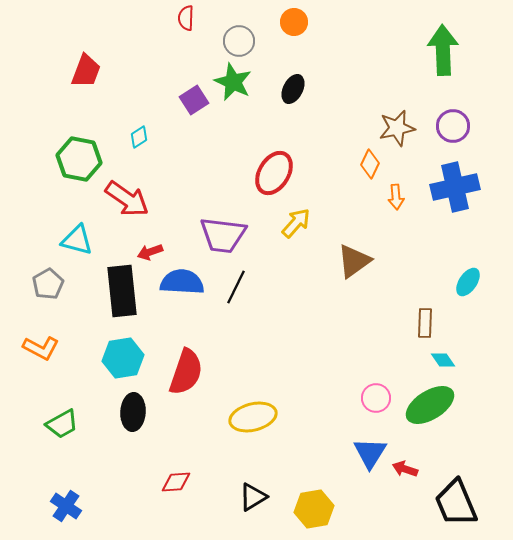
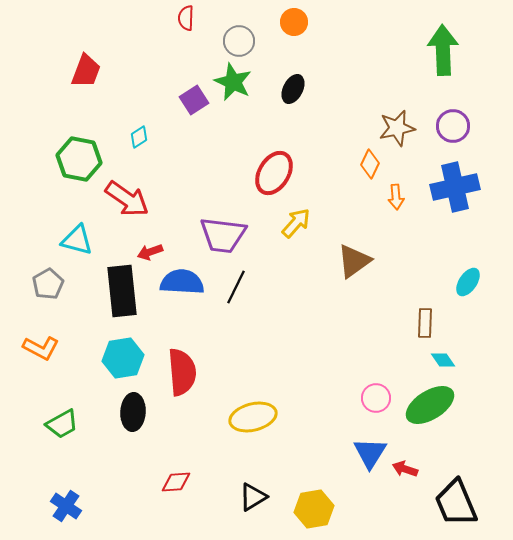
red semicircle at (186, 372): moved 4 px left; rotated 24 degrees counterclockwise
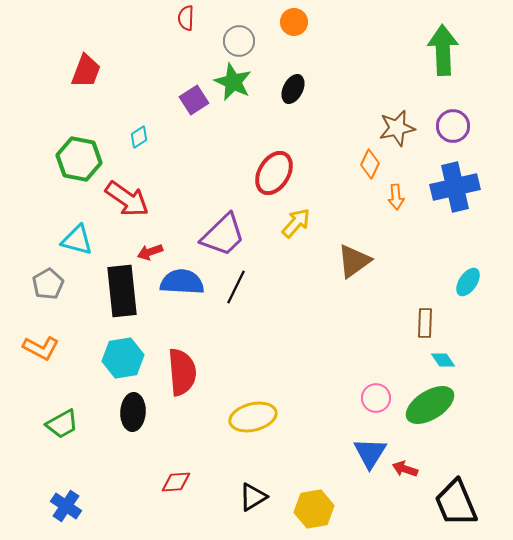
purple trapezoid at (223, 235): rotated 51 degrees counterclockwise
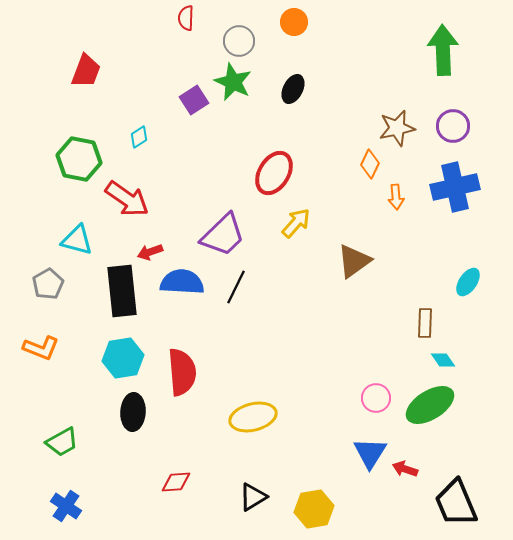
orange L-shape at (41, 348): rotated 6 degrees counterclockwise
green trapezoid at (62, 424): moved 18 px down
